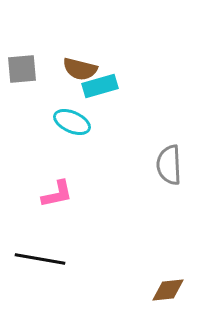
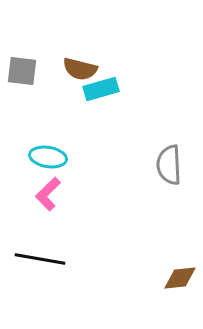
gray square: moved 2 px down; rotated 12 degrees clockwise
cyan rectangle: moved 1 px right, 3 px down
cyan ellipse: moved 24 px left, 35 px down; rotated 15 degrees counterclockwise
pink L-shape: moved 9 px left; rotated 148 degrees clockwise
brown diamond: moved 12 px right, 12 px up
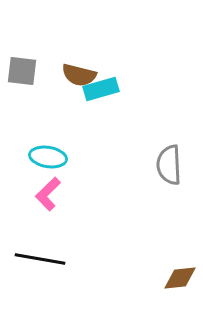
brown semicircle: moved 1 px left, 6 px down
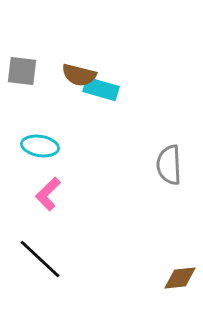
cyan rectangle: rotated 32 degrees clockwise
cyan ellipse: moved 8 px left, 11 px up
black line: rotated 33 degrees clockwise
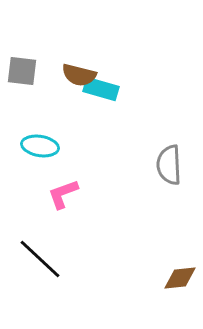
pink L-shape: moved 15 px right; rotated 24 degrees clockwise
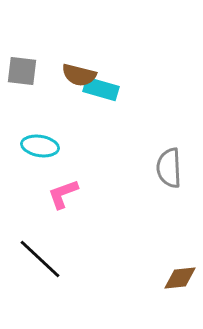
gray semicircle: moved 3 px down
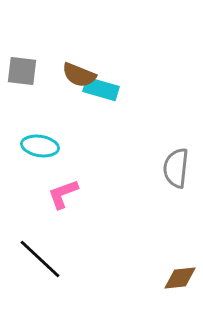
brown semicircle: rotated 8 degrees clockwise
gray semicircle: moved 7 px right; rotated 9 degrees clockwise
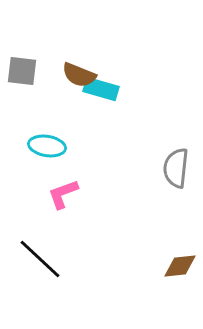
cyan ellipse: moved 7 px right
brown diamond: moved 12 px up
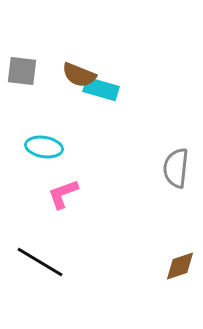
cyan ellipse: moved 3 px left, 1 px down
black line: moved 3 px down; rotated 12 degrees counterclockwise
brown diamond: rotated 12 degrees counterclockwise
